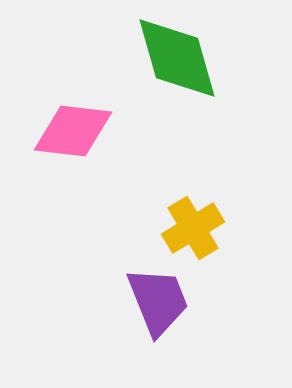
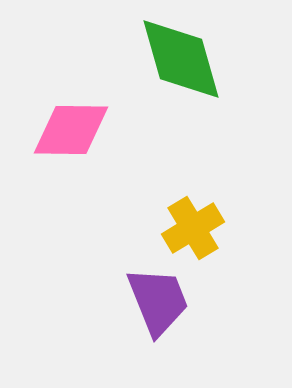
green diamond: moved 4 px right, 1 px down
pink diamond: moved 2 px left, 1 px up; rotated 6 degrees counterclockwise
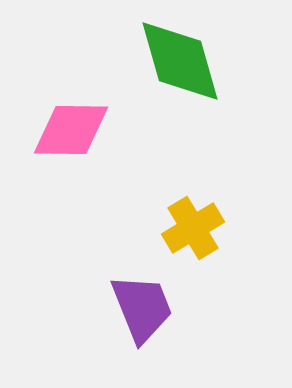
green diamond: moved 1 px left, 2 px down
purple trapezoid: moved 16 px left, 7 px down
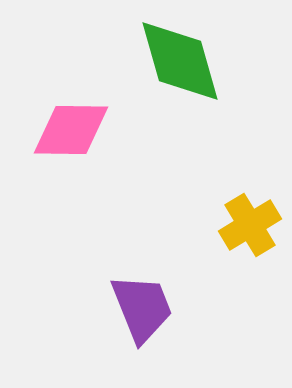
yellow cross: moved 57 px right, 3 px up
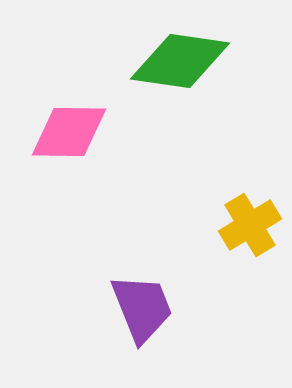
green diamond: rotated 66 degrees counterclockwise
pink diamond: moved 2 px left, 2 px down
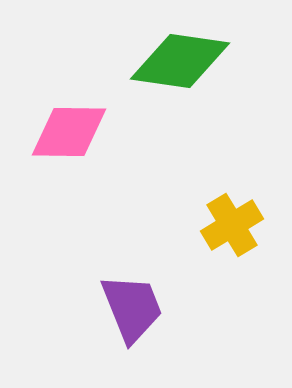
yellow cross: moved 18 px left
purple trapezoid: moved 10 px left
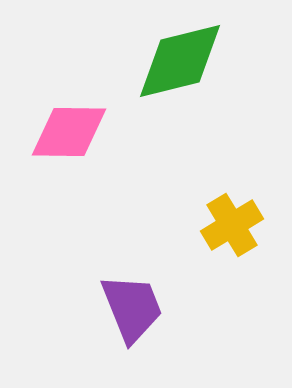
green diamond: rotated 22 degrees counterclockwise
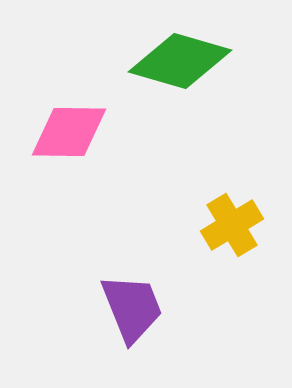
green diamond: rotated 30 degrees clockwise
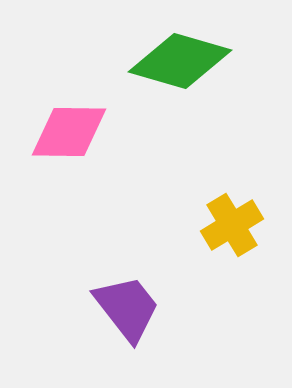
purple trapezoid: moved 5 px left; rotated 16 degrees counterclockwise
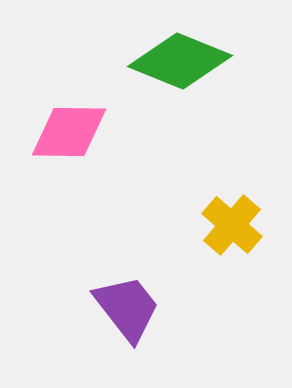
green diamond: rotated 6 degrees clockwise
yellow cross: rotated 18 degrees counterclockwise
